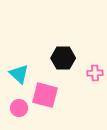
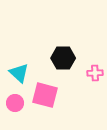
cyan triangle: moved 1 px up
pink circle: moved 4 px left, 5 px up
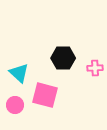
pink cross: moved 5 px up
pink circle: moved 2 px down
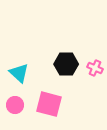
black hexagon: moved 3 px right, 6 px down
pink cross: rotated 28 degrees clockwise
pink square: moved 4 px right, 9 px down
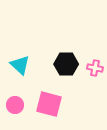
pink cross: rotated 14 degrees counterclockwise
cyan triangle: moved 1 px right, 8 px up
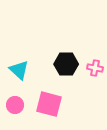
cyan triangle: moved 1 px left, 5 px down
